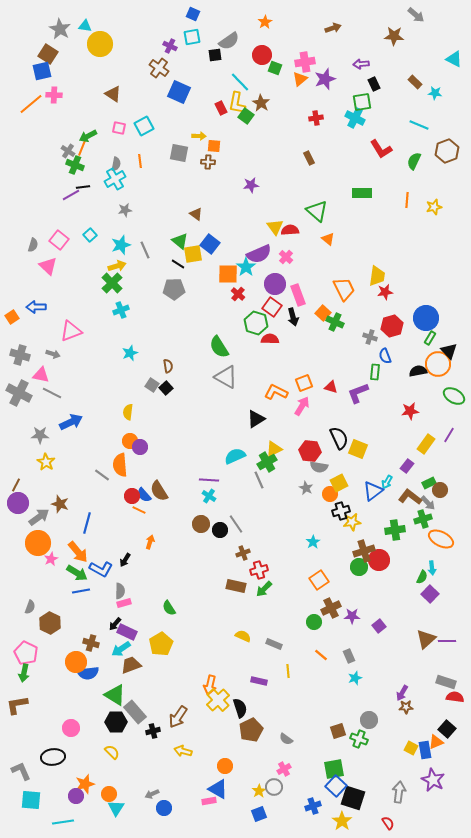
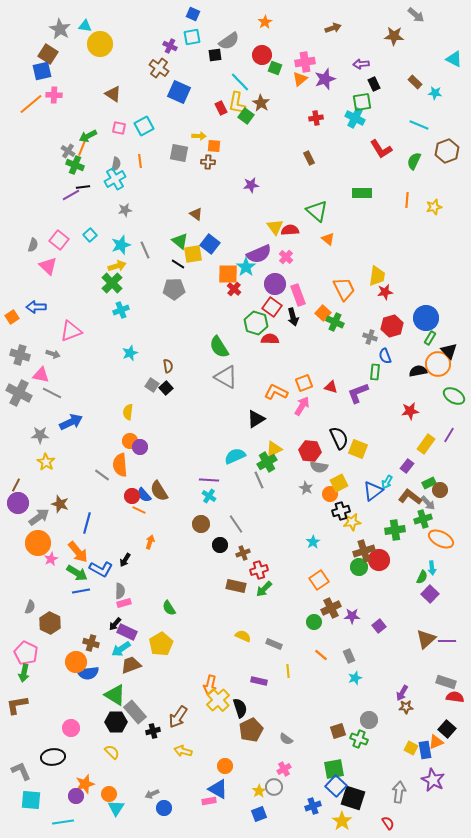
red cross at (238, 294): moved 4 px left, 5 px up
black circle at (220, 530): moved 15 px down
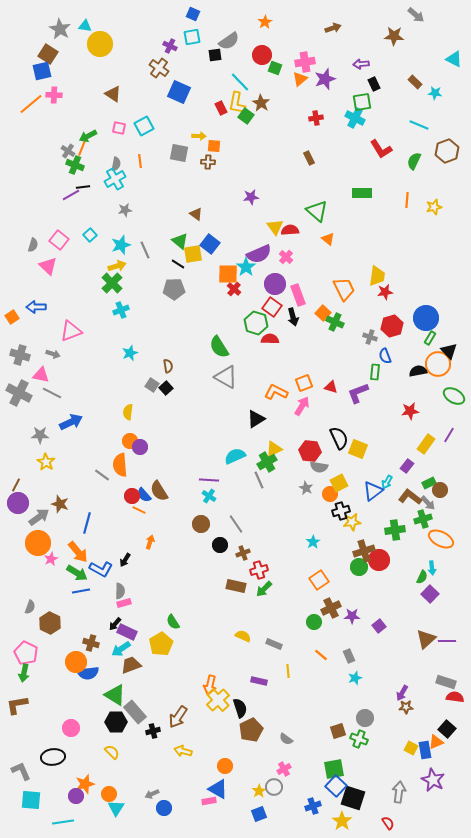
purple star at (251, 185): moved 12 px down
green semicircle at (169, 608): moved 4 px right, 14 px down
gray circle at (369, 720): moved 4 px left, 2 px up
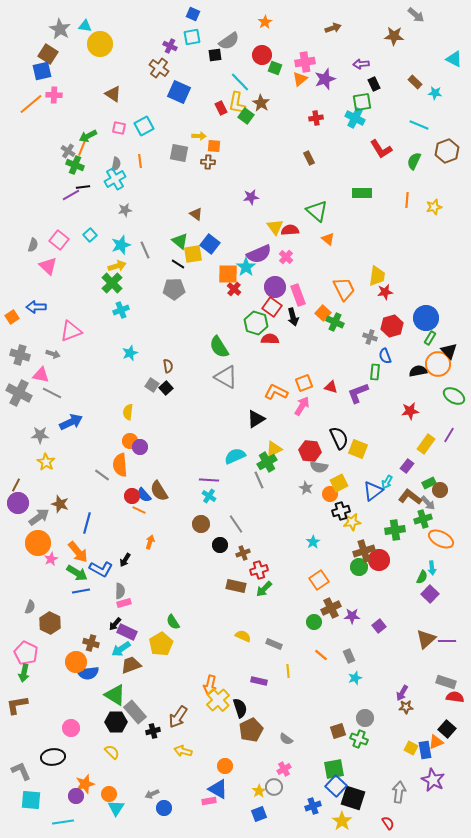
purple circle at (275, 284): moved 3 px down
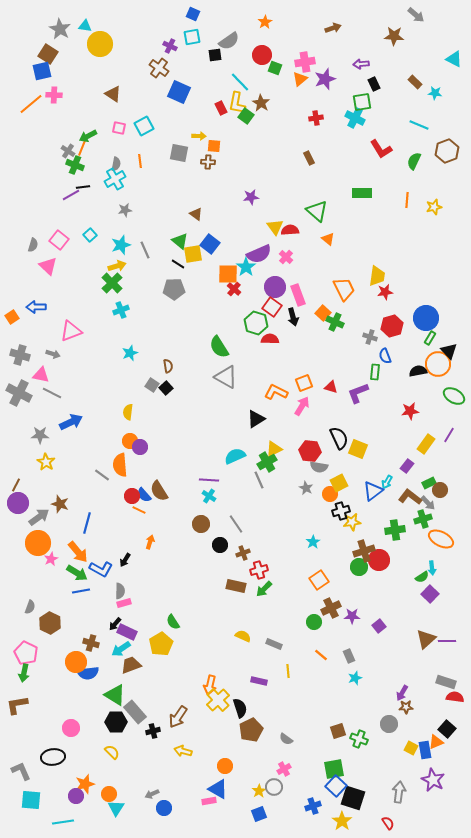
green semicircle at (422, 577): rotated 32 degrees clockwise
gray circle at (365, 718): moved 24 px right, 6 px down
